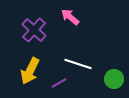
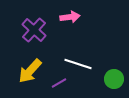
pink arrow: rotated 132 degrees clockwise
yellow arrow: rotated 16 degrees clockwise
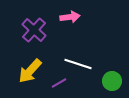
green circle: moved 2 px left, 2 px down
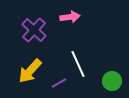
white line: rotated 48 degrees clockwise
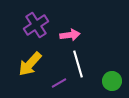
pink arrow: moved 18 px down
purple cross: moved 2 px right, 5 px up; rotated 15 degrees clockwise
white line: rotated 8 degrees clockwise
yellow arrow: moved 7 px up
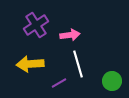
yellow arrow: rotated 44 degrees clockwise
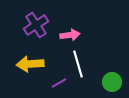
green circle: moved 1 px down
